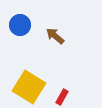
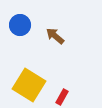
yellow square: moved 2 px up
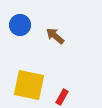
yellow square: rotated 20 degrees counterclockwise
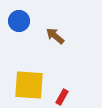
blue circle: moved 1 px left, 4 px up
yellow square: rotated 8 degrees counterclockwise
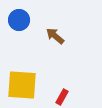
blue circle: moved 1 px up
yellow square: moved 7 px left
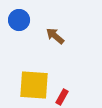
yellow square: moved 12 px right
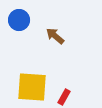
yellow square: moved 2 px left, 2 px down
red rectangle: moved 2 px right
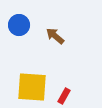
blue circle: moved 5 px down
red rectangle: moved 1 px up
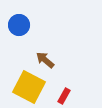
brown arrow: moved 10 px left, 24 px down
yellow square: moved 3 px left; rotated 24 degrees clockwise
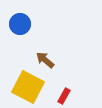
blue circle: moved 1 px right, 1 px up
yellow square: moved 1 px left
